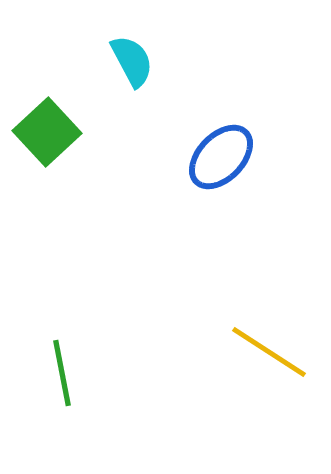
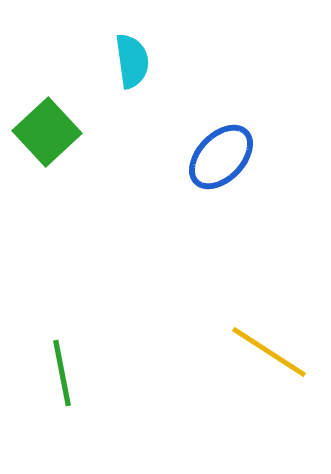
cyan semicircle: rotated 20 degrees clockwise
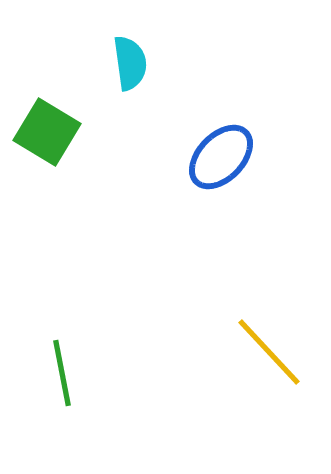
cyan semicircle: moved 2 px left, 2 px down
green square: rotated 16 degrees counterclockwise
yellow line: rotated 14 degrees clockwise
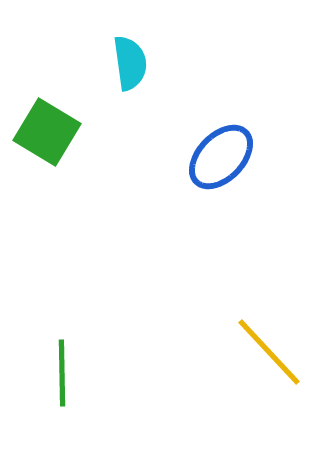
green line: rotated 10 degrees clockwise
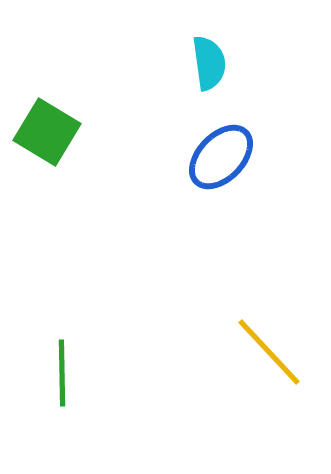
cyan semicircle: moved 79 px right
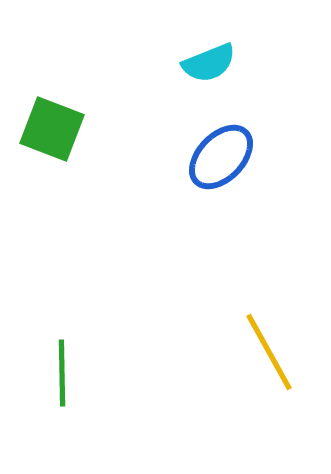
cyan semicircle: rotated 76 degrees clockwise
green square: moved 5 px right, 3 px up; rotated 10 degrees counterclockwise
yellow line: rotated 14 degrees clockwise
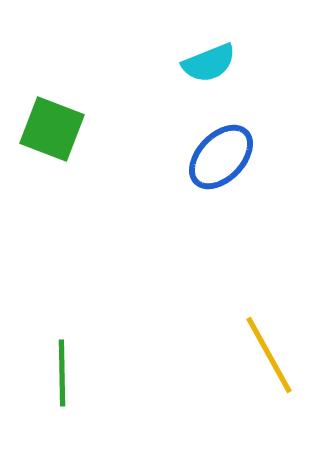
yellow line: moved 3 px down
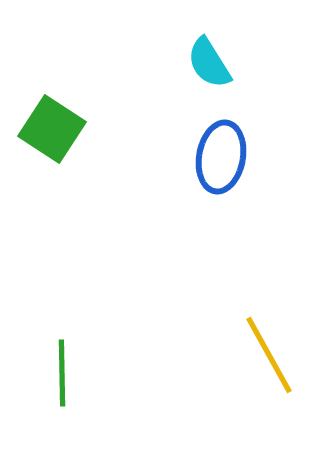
cyan semicircle: rotated 80 degrees clockwise
green square: rotated 12 degrees clockwise
blue ellipse: rotated 34 degrees counterclockwise
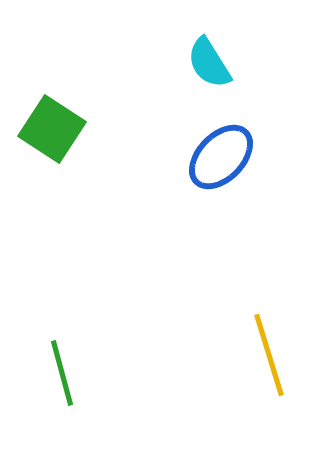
blue ellipse: rotated 34 degrees clockwise
yellow line: rotated 12 degrees clockwise
green line: rotated 14 degrees counterclockwise
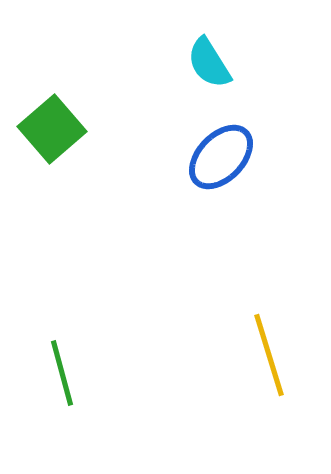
green square: rotated 16 degrees clockwise
